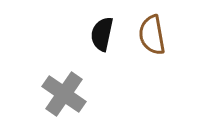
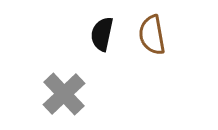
gray cross: rotated 12 degrees clockwise
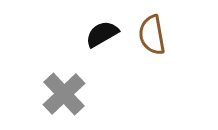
black semicircle: rotated 48 degrees clockwise
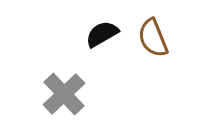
brown semicircle: moved 1 px right, 3 px down; rotated 12 degrees counterclockwise
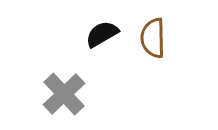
brown semicircle: rotated 21 degrees clockwise
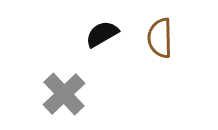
brown semicircle: moved 7 px right
